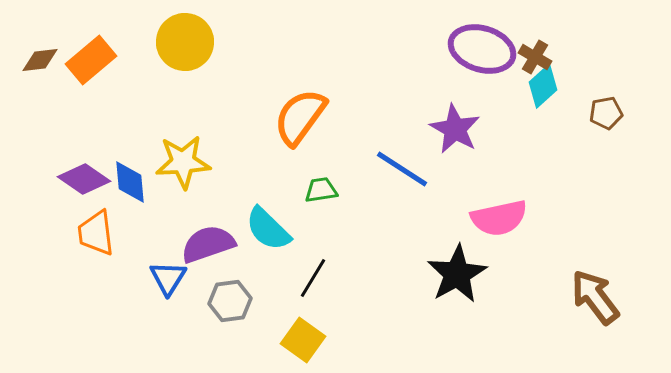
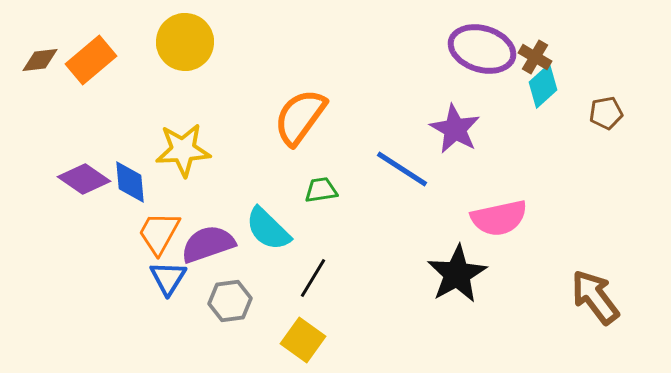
yellow star: moved 12 px up
orange trapezoid: moved 63 px right; rotated 36 degrees clockwise
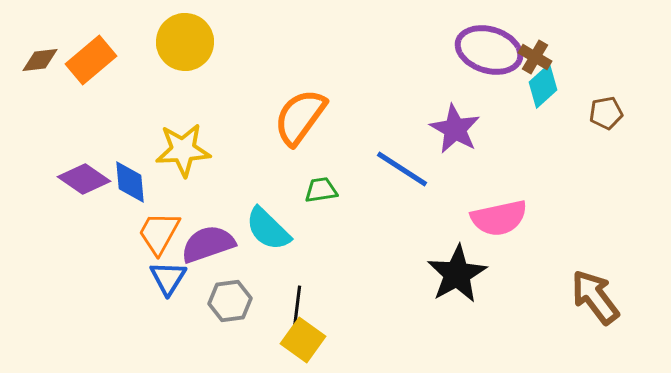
purple ellipse: moved 7 px right, 1 px down
black line: moved 16 px left, 29 px down; rotated 24 degrees counterclockwise
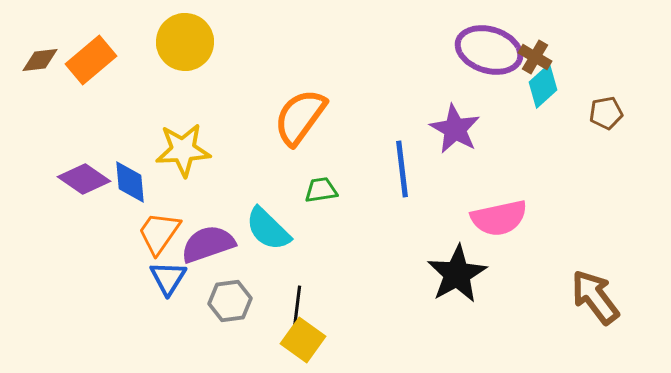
blue line: rotated 50 degrees clockwise
orange trapezoid: rotated 6 degrees clockwise
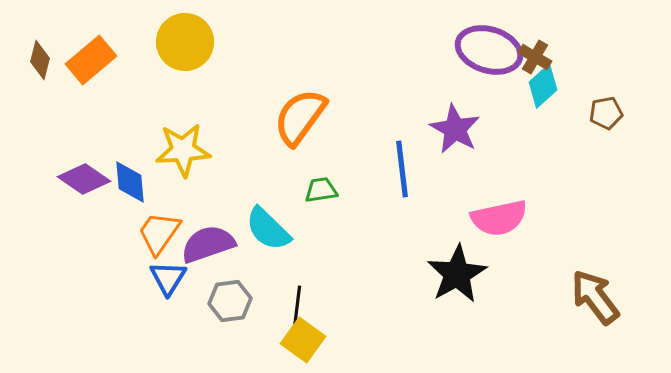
brown diamond: rotated 69 degrees counterclockwise
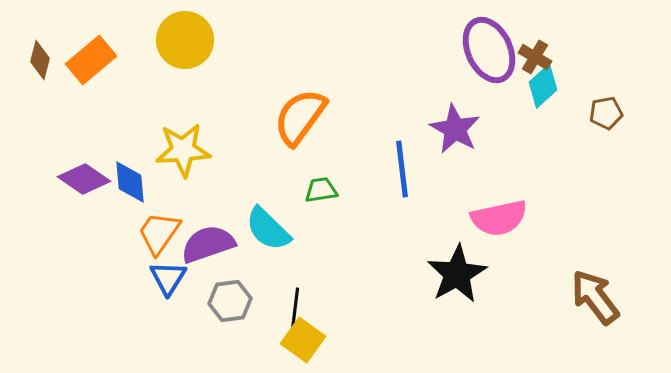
yellow circle: moved 2 px up
purple ellipse: rotated 48 degrees clockwise
black line: moved 2 px left, 2 px down
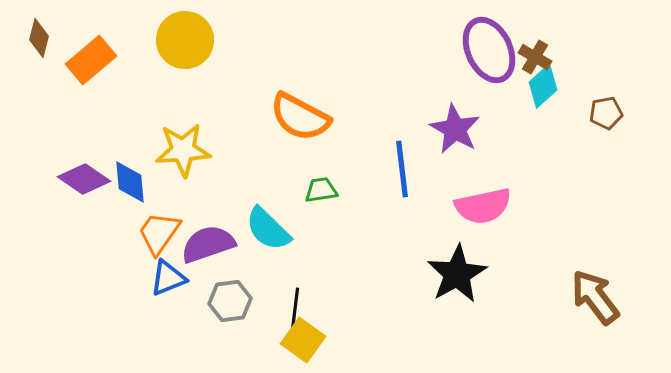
brown diamond: moved 1 px left, 22 px up
orange semicircle: rotated 98 degrees counterclockwise
pink semicircle: moved 16 px left, 12 px up
blue triangle: rotated 36 degrees clockwise
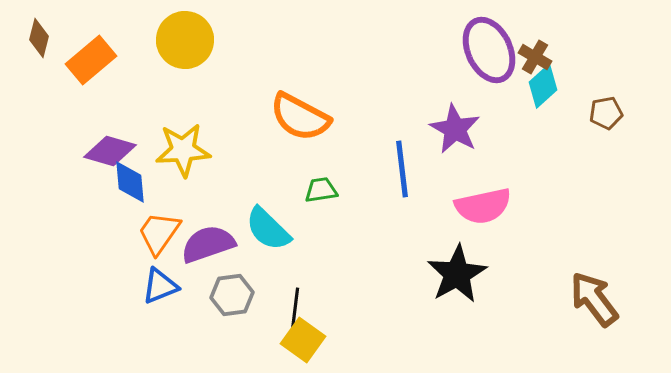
purple diamond: moved 26 px right, 28 px up; rotated 18 degrees counterclockwise
blue triangle: moved 8 px left, 8 px down
brown arrow: moved 1 px left, 2 px down
gray hexagon: moved 2 px right, 6 px up
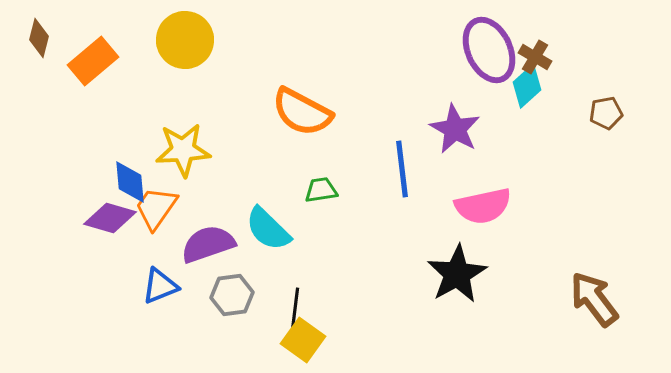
orange rectangle: moved 2 px right, 1 px down
cyan diamond: moved 16 px left
orange semicircle: moved 2 px right, 5 px up
purple diamond: moved 67 px down
orange trapezoid: moved 3 px left, 25 px up
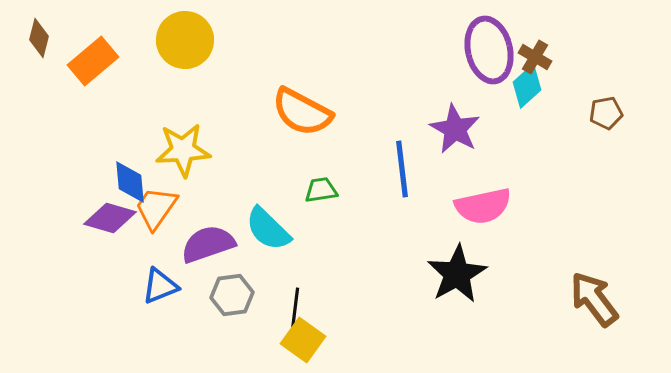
purple ellipse: rotated 12 degrees clockwise
